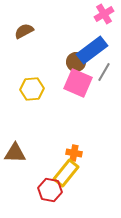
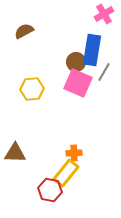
blue rectangle: rotated 44 degrees counterclockwise
orange cross: rotated 14 degrees counterclockwise
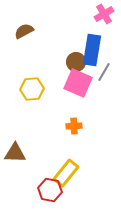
orange cross: moved 27 px up
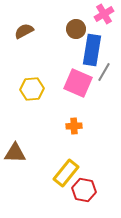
brown circle: moved 33 px up
red hexagon: moved 34 px right
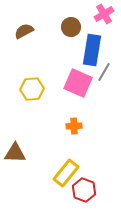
brown circle: moved 5 px left, 2 px up
red hexagon: rotated 10 degrees clockwise
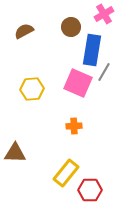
red hexagon: moved 6 px right; rotated 20 degrees counterclockwise
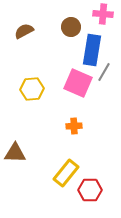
pink cross: moved 1 px left; rotated 36 degrees clockwise
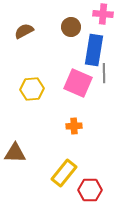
blue rectangle: moved 2 px right
gray line: moved 1 px down; rotated 30 degrees counterclockwise
yellow rectangle: moved 2 px left
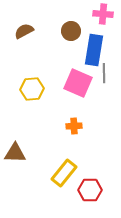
brown circle: moved 4 px down
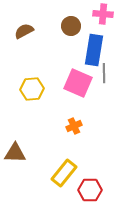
brown circle: moved 5 px up
orange cross: rotated 21 degrees counterclockwise
